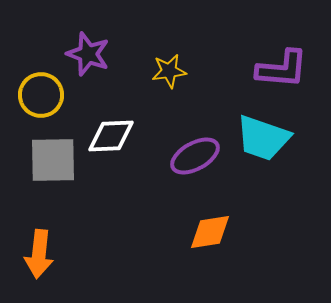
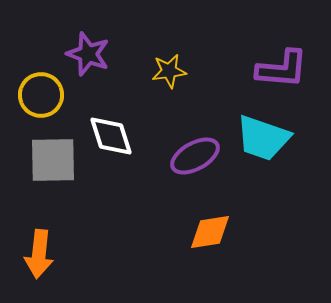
white diamond: rotated 75 degrees clockwise
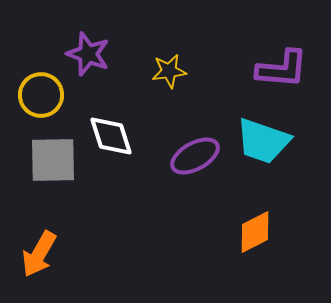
cyan trapezoid: moved 3 px down
orange diamond: moved 45 px right; rotated 18 degrees counterclockwise
orange arrow: rotated 24 degrees clockwise
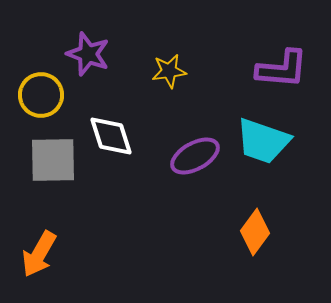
orange diamond: rotated 27 degrees counterclockwise
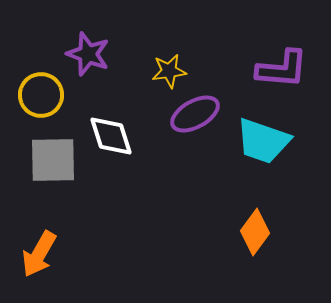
purple ellipse: moved 42 px up
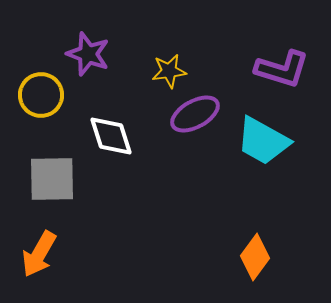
purple L-shape: rotated 12 degrees clockwise
cyan trapezoid: rotated 10 degrees clockwise
gray square: moved 1 px left, 19 px down
orange diamond: moved 25 px down
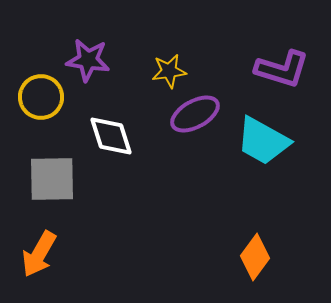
purple star: moved 6 px down; rotated 12 degrees counterclockwise
yellow circle: moved 2 px down
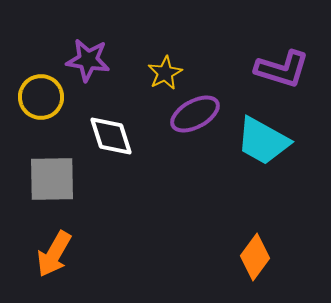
yellow star: moved 4 px left, 2 px down; rotated 20 degrees counterclockwise
orange arrow: moved 15 px right
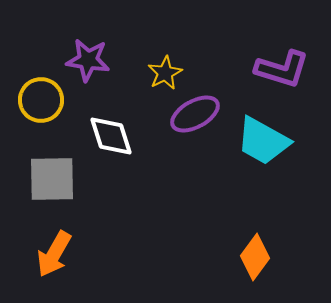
yellow circle: moved 3 px down
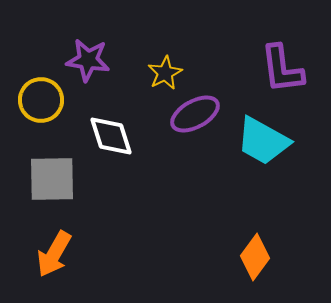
purple L-shape: rotated 66 degrees clockwise
